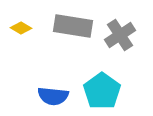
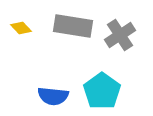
yellow diamond: rotated 15 degrees clockwise
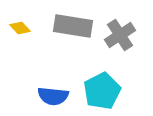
yellow diamond: moved 1 px left
cyan pentagon: rotated 9 degrees clockwise
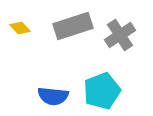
gray rectangle: rotated 27 degrees counterclockwise
cyan pentagon: rotated 6 degrees clockwise
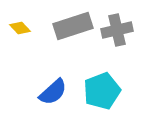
gray cross: moved 3 px left, 5 px up; rotated 20 degrees clockwise
blue semicircle: moved 4 px up; rotated 48 degrees counterclockwise
